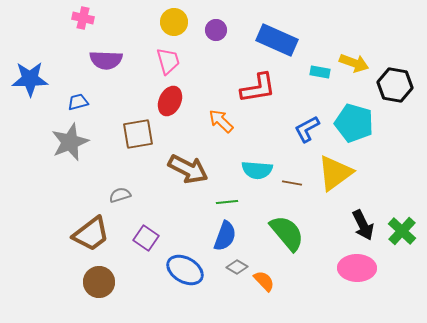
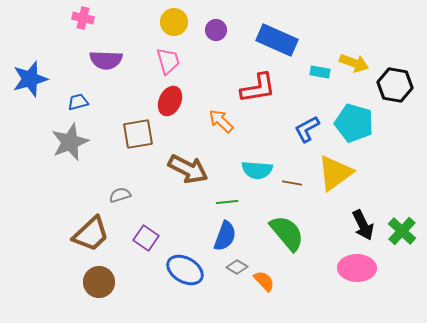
blue star: rotated 15 degrees counterclockwise
brown trapezoid: rotated 6 degrees counterclockwise
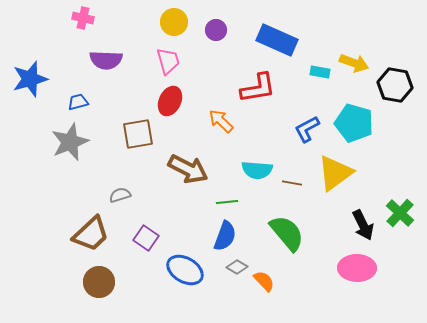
green cross: moved 2 px left, 18 px up
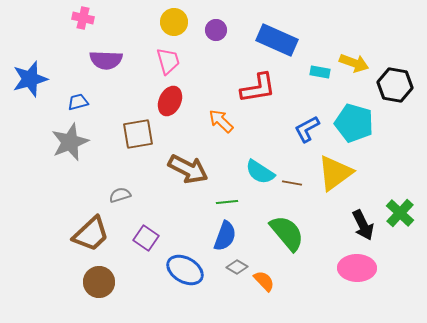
cyan semicircle: moved 3 px right, 2 px down; rotated 28 degrees clockwise
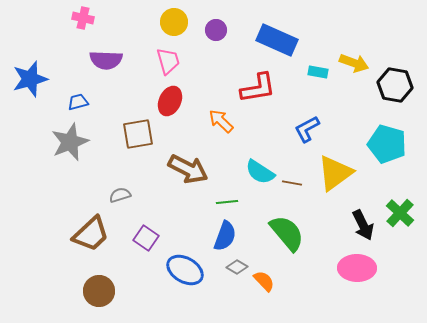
cyan rectangle: moved 2 px left
cyan pentagon: moved 33 px right, 21 px down
brown circle: moved 9 px down
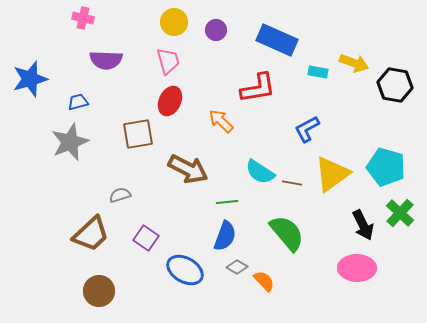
cyan pentagon: moved 1 px left, 23 px down
yellow triangle: moved 3 px left, 1 px down
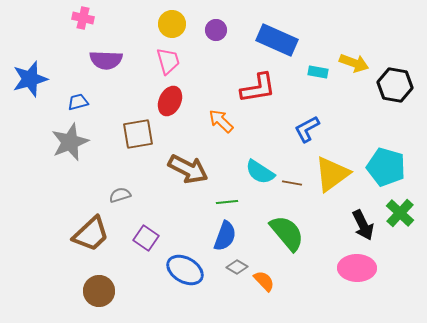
yellow circle: moved 2 px left, 2 px down
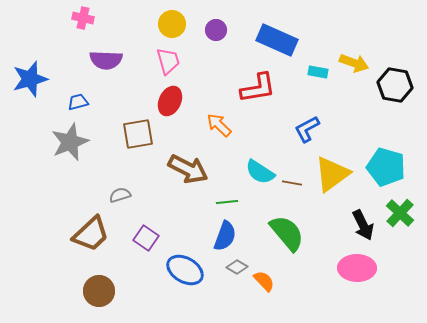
orange arrow: moved 2 px left, 4 px down
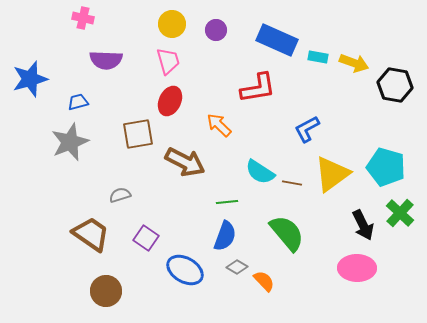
cyan rectangle: moved 15 px up
brown arrow: moved 3 px left, 7 px up
brown trapezoid: rotated 102 degrees counterclockwise
brown circle: moved 7 px right
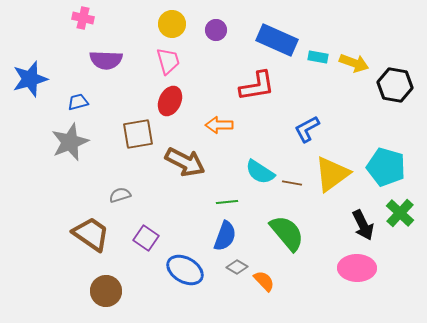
red L-shape: moved 1 px left, 2 px up
orange arrow: rotated 44 degrees counterclockwise
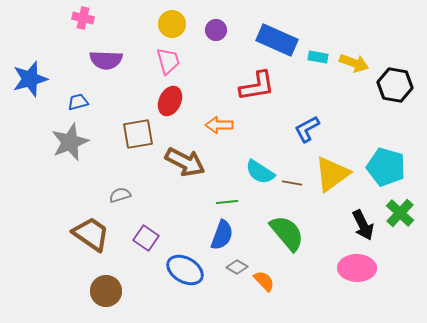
blue semicircle: moved 3 px left, 1 px up
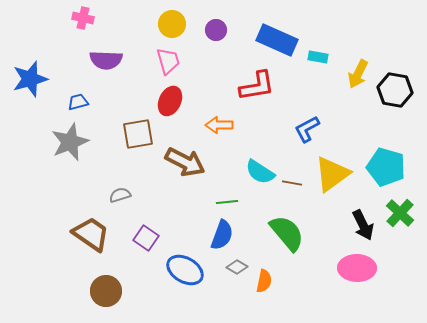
yellow arrow: moved 4 px right, 11 px down; rotated 96 degrees clockwise
black hexagon: moved 5 px down
orange semicircle: rotated 55 degrees clockwise
